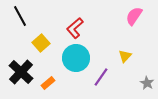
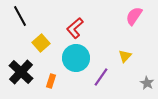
orange rectangle: moved 3 px right, 2 px up; rotated 32 degrees counterclockwise
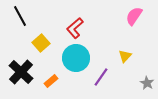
orange rectangle: rotated 32 degrees clockwise
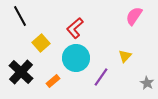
orange rectangle: moved 2 px right
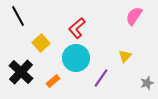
black line: moved 2 px left
red L-shape: moved 2 px right
purple line: moved 1 px down
gray star: rotated 24 degrees clockwise
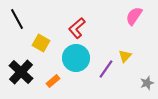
black line: moved 1 px left, 3 px down
yellow square: rotated 18 degrees counterclockwise
purple line: moved 5 px right, 9 px up
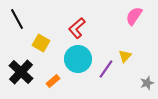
cyan circle: moved 2 px right, 1 px down
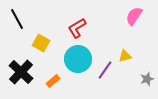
red L-shape: rotated 10 degrees clockwise
yellow triangle: rotated 32 degrees clockwise
purple line: moved 1 px left, 1 px down
gray star: moved 4 px up
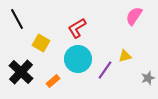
gray star: moved 1 px right, 1 px up
